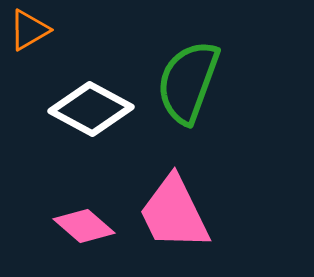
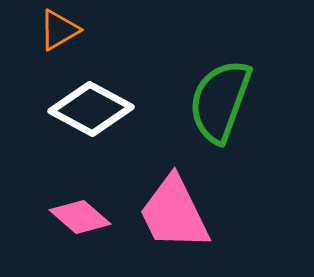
orange triangle: moved 30 px right
green semicircle: moved 32 px right, 19 px down
pink diamond: moved 4 px left, 9 px up
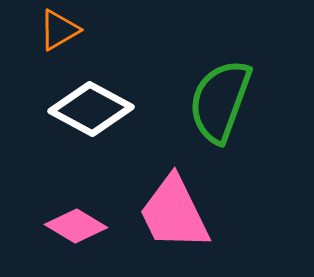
pink diamond: moved 4 px left, 9 px down; rotated 10 degrees counterclockwise
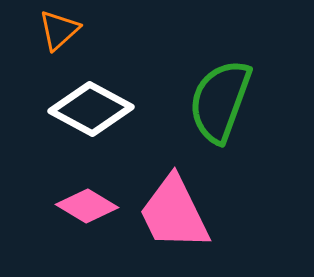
orange triangle: rotated 12 degrees counterclockwise
pink diamond: moved 11 px right, 20 px up
